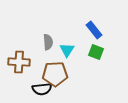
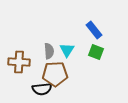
gray semicircle: moved 1 px right, 9 px down
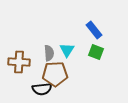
gray semicircle: moved 2 px down
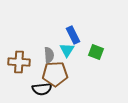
blue rectangle: moved 21 px left, 5 px down; rotated 12 degrees clockwise
gray semicircle: moved 2 px down
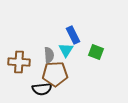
cyan triangle: moved 1 px left
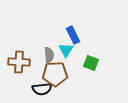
green square: moved 5 px left, 11 px down
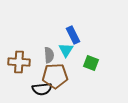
brown pentagon: moved 2 px down
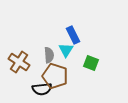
brown cross: rotated 30 degrees clockwise
brown pentagon: rotated 20 degrees clockwise
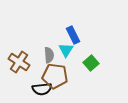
green square: rotated 28 degrees clockwise
brown pentagon: rotated 10 degrees counterclockwise
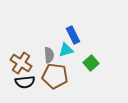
cyan triangle: rotated 42 degrees clockwise
brown cross: moved 2 px right, 1 px down
black semicircle: moved 17 px left, 7 px up
